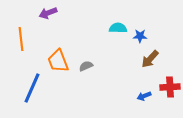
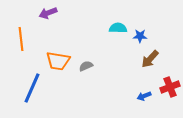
orange trapezoid: rotated 60 degrees counterclockwise
red cross: rotated 18 degrees counterclockwise
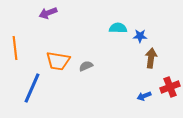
orange line: moved 6 px left, 9 px down
brown arrow: moved 1 px right, 1 px up; rotated 144 degrees clockwise
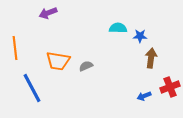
blue line: rotated 52 degrees counterclockwise
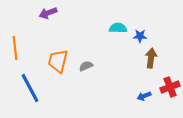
orange trapezoid: rotated 95 degrees clockwise
blue line: moved 2 px left
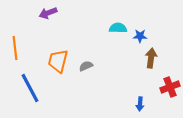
blue arrow: moved 4 px left, 8 px down; rotated 64 degrees counterclockwise
